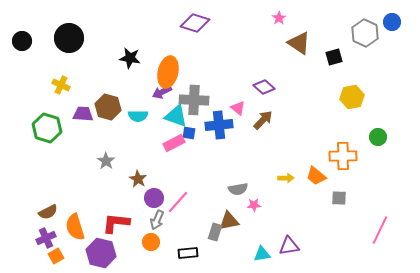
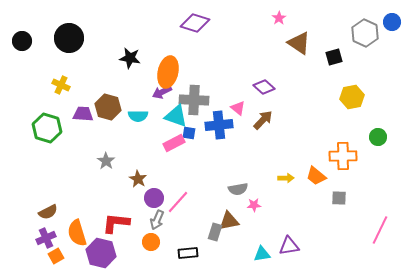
orange semicircle at (75, 227): moved 2 px right, 6 px down
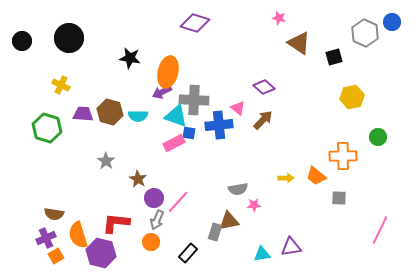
pink star at (279, 18): rotated 24 degrees counterclockwise
brown hexagon at (108, 107): moved 2 px right, 5 px down
brown semicircle at (48, 212): moved 6 px right, 2 px down; rotated 36 degrees clockwise
orange semicircle at (77, 233): moved 1 px right, 2 px down
purple triangle at (289, 246): moved 2 px right, 1 px down
black rectangle at (188, 253): rotated 42 degrees counterclockwise
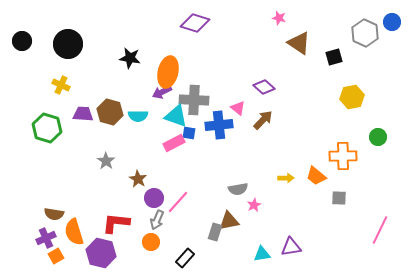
black circle at (69, 38): moved 1 px left, 6 px down
pink star at (254, 205): rotated 24 degrees counterclockwise
orange semicircle at (78, 235): moved 4 px left, 3 px up
black rectangle at (188, 253): moved 3 px left, 5 px down
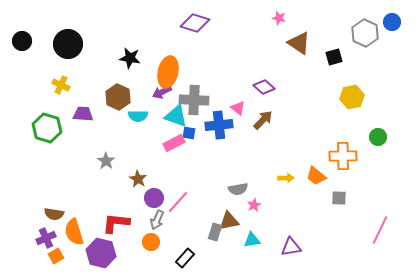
brown hexagon at (110, 112): moved 8 px right, 15 px up; rotated 10 degrees clockwise
cyan triangle at (262, 254): moved 10 px left, 14 px up
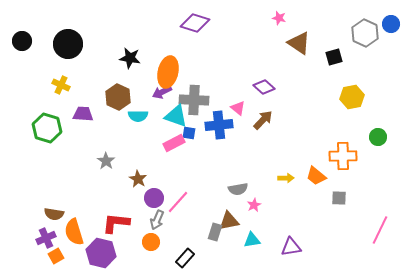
blue circle at (392, 22): moved 1 px left, 2 px down
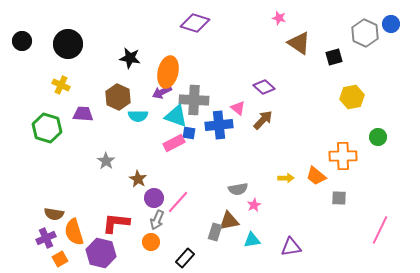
orange square at (56, 256): moved 4 px right, 3 px down
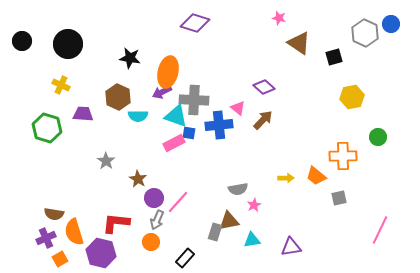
gray square at (339, 198): rotated 14 degrees counterclockwise
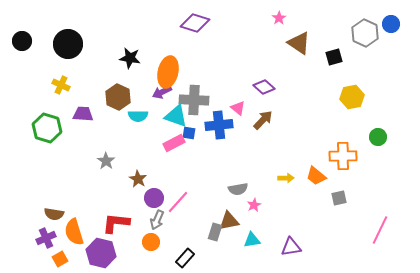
pink star at (279, 18): rotated 24 degrees clockwise
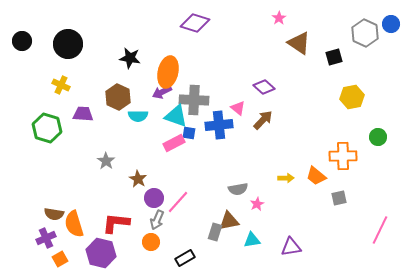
pink star at (254, 205): moved 3 px right, 1 px up
orange semicircle at (74, 232): moved 8 px up
black rectangle at (185, 258): rotated 18 degrees clockwise
